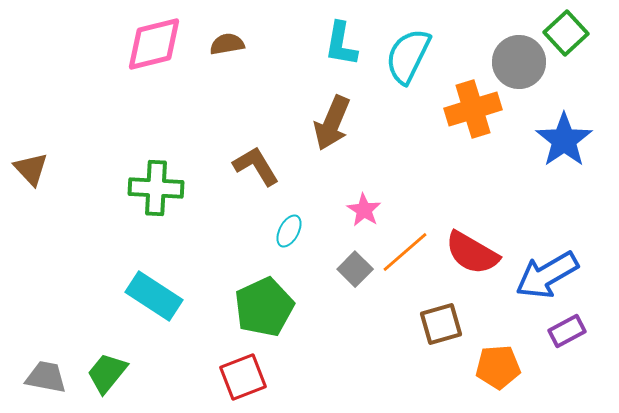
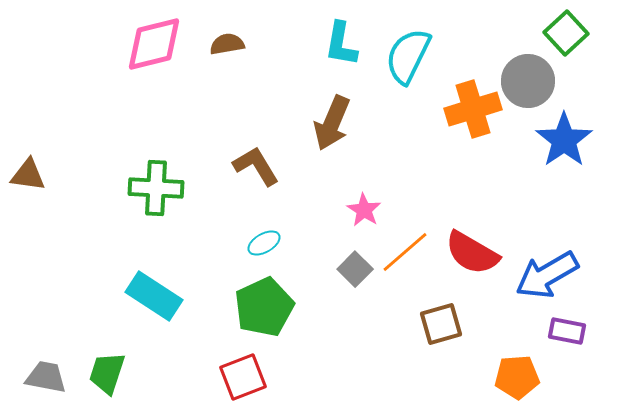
gray circle: moved 9 px right, 19 px down
brown triangle: moved 3 px left, 6 px down; rotated 39 degrees counterclockwise
cyan ellipse: moved 25 px left, 12 px down; rotated 32 degrees clockwise
purple rectangle: rotated 39 degrees clockwise
orange pentagon: moved 19 px right, 10 px down
green trapezoid: rotated 21 degrees counterclockwise
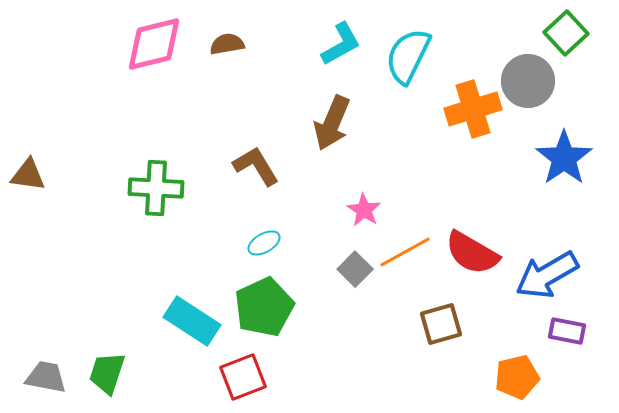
cyan L-shape: rotated 129 degrees counterclockwise
blue star: moved 18 px down
orange line: rotated 12 degrees clockwise
cyan rectangle: moved 38 px right, 25 px down
orange pentagon: rotated 9 degrees counterclockwise
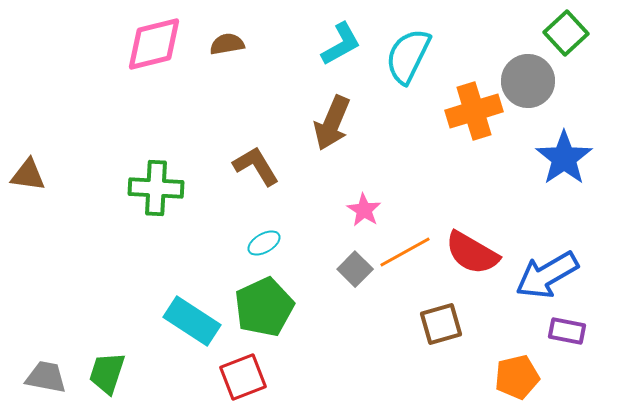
orange cross: moved 1 px right, 2 px down
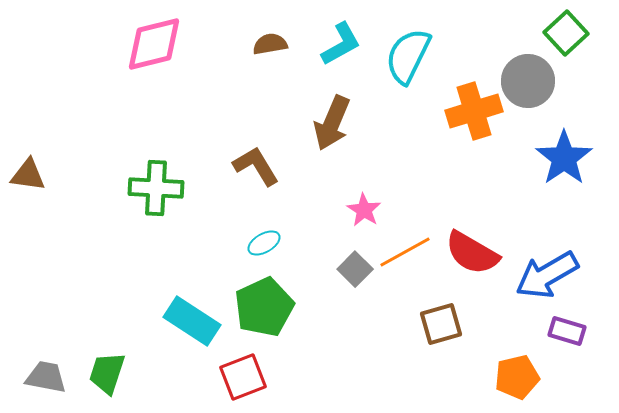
brown semicircle: moved 43 px right
purple rectangle: rotated 6 degrees clockwise
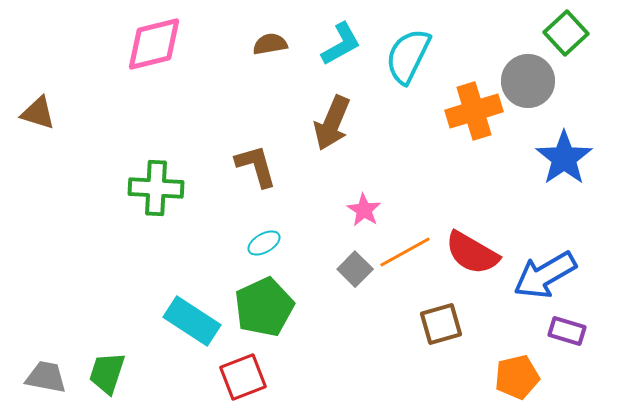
brown L-shape: rotated 15 degrees clockwise
brown triangle: moved 10 px right, 62 px up; rotated 9 degrees clockwise
blue arrow: moved 2 px left
